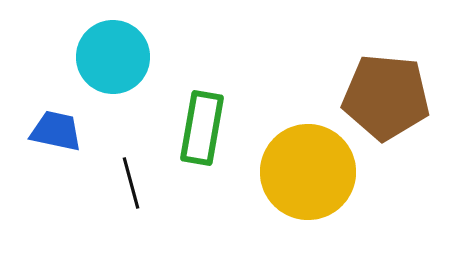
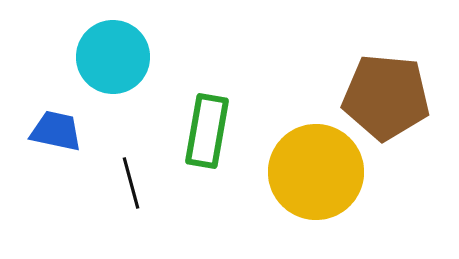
green rectangle: moved 5 px right, 3 px down
yellow circle: moved 8 px right
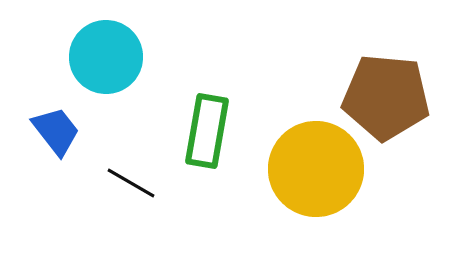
cyan circle: moved 7 px left
blue trapezoid: rotated 40 degrees clockwise
yellow circle: moved 3 px up
black line: rotated 45 degrees counterclockwise
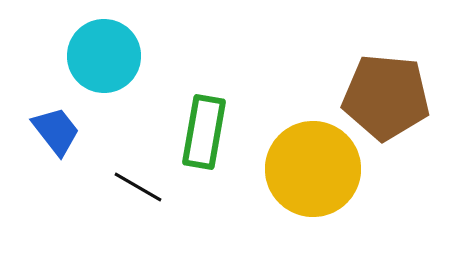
cyan circle: moved 2 px left, 1 px up
green rectangle: moved 3 px left, 1 px down
yellow circle: moved 3 px left
black line: moved 7 px right, 4 px down
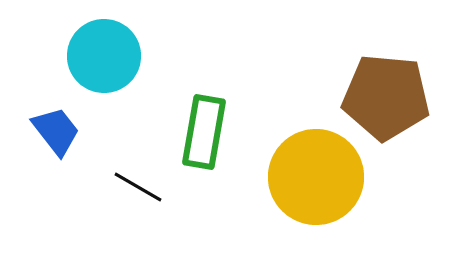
yellow circle: moved 3 px right, 8 px down
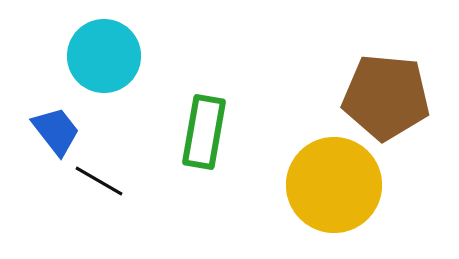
yellow circle: moved 18 px right, 8 px down
black line: moved 39 px left, 6 px up
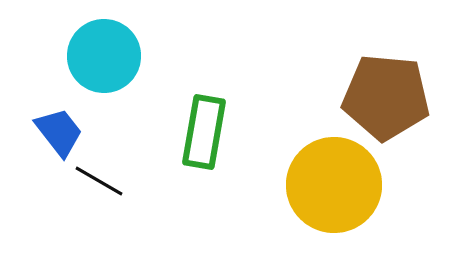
blue trapezoid: moved 3 px right, 1 px down
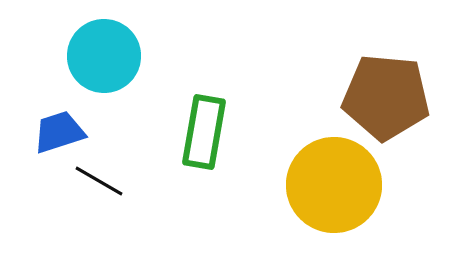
blue trapezoid: rotated 70 degrees counterclockwise
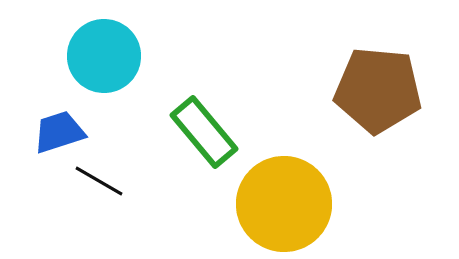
brown pentagon: moved 8 px left, 7 px up
green rectangle: rotated 50 degrees counterclockwise
yellow circle: moved 50 px left, 19 px down
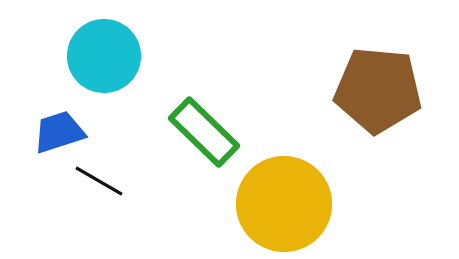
green rectangle: rotated 6 degrees counterclockwise
